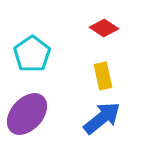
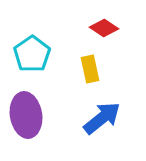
yellow rectangle: moved 13 px left, 7 px up
purple ellipse: moved 1 px left, 1 px down; rotated 51 degrees counterclockwise
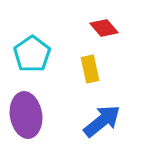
red diamond: rotated 16 degrees clockwise
blue arrow: moved 3 px down
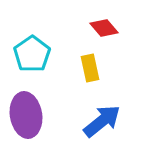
yellow rectangle: moved 1 px up
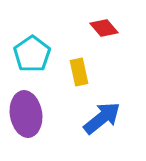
yellow rectangle: moved 11 px left, 4 px down
purple ellipse: moved 1 px up
blue arrow: moved 3 px up
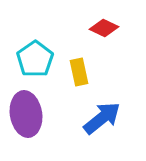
red diamond: rotated 24 degrees counterclockwise
cyan pentagon: moved 3 px right, 5 px down
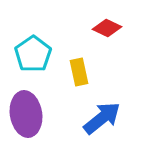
red diamond: moved 3 px right
cyan pentagon: moved 2 px left, 5 px up
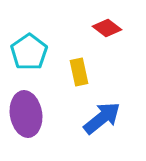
red diamond: rotated 12 degrees clockwise
cyan pentagon: moved 4 px left, 2 px up
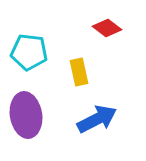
cyan pentagon: rotated 30 degrees counterclockwise
purple ellipse: moved 1 px down
blue arrow: moved 5 px left, 1 px down; rotated 12 degrees clockwise
